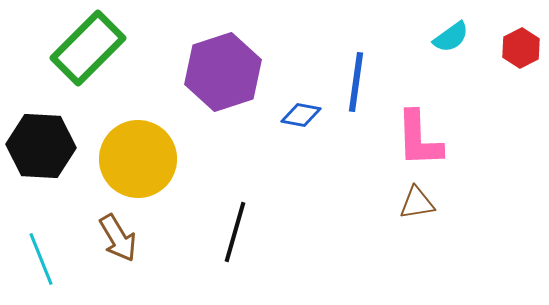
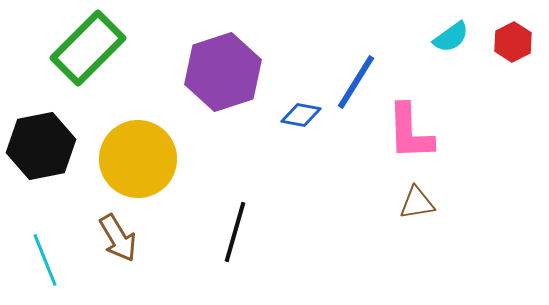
red hexagon: moved 8 px left, 6 px up
blue line: rotated 24 degrees clockwise
pink L-shape: moved 9 px left, 7 px up
black hexagon: rotated 14 degrees counterclockwise
cyan line: moved 4 px right, 1 px down
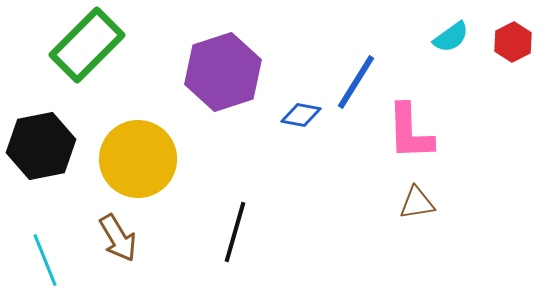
green rectangle: moved 1 px left, 3 px up
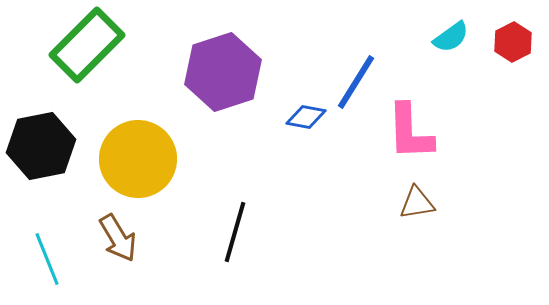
blue diamond: moved 5 px right, 2 px down
cyan line: moved 2 px right, 1 px up
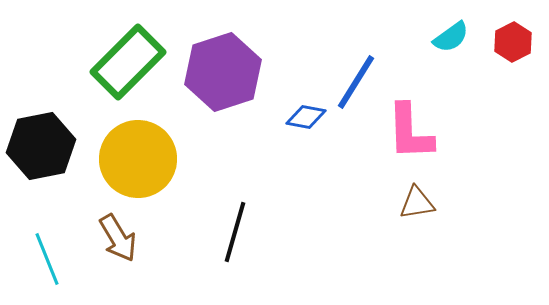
green rectangle: moved 41 px right, 17 px down
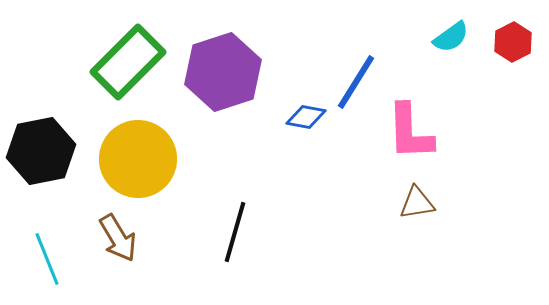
black hexagon: moved 5 px down
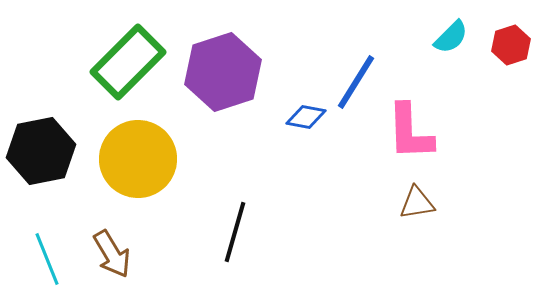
cyan semicircle: rotated 9 degrees counterclockwise
red hexagon: moved 2 px left, 3 px down; rotated 9 degrees clockwise
brown arrow: moved 6 px left, 16 px down
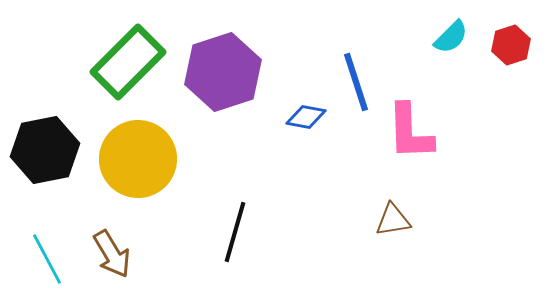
blue line: rotated 50 degrees counterclockwise
black hexagon: moved 4 px right, 1 px up
brown triangle: moved 24 px left, 17 px down
cyan line: rotated 6 degrees counterclockwise
